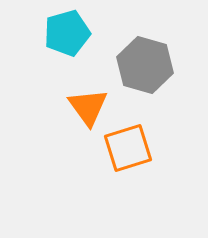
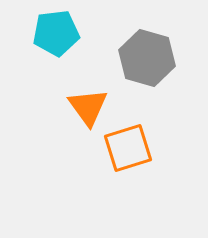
cyan pentagon: moved 11 px left; rotated 9 degrees clockwise
gray hexagon: moved 2 px right, 7 px up
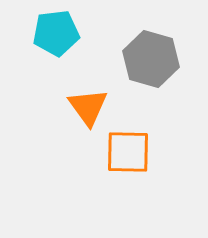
gray hexagon: moved 4 px right, 1 px down
orange square: moved 4 px down; rotated 18 degrees clockwise
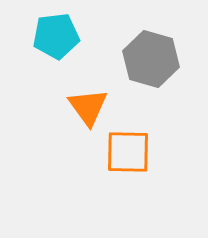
cyan pentagon: moved 3 px down
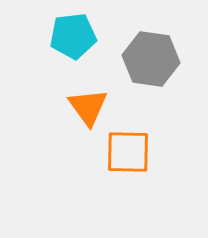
cyan pentagon: moved 17 px right
gray hexagon: rotated 8 degrees counterclockwise
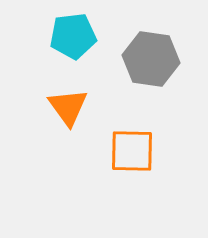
orange triangle: moved 20 px left
orange square: moved 4 px right, 1 px up
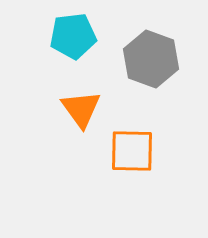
gray hexagon: rotated 12 degrees clockwise
orange triangle: moved 13 px right, 2 px down
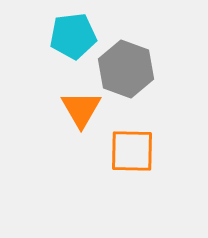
gray hexagon: moved 25 px left, 10 px down
orange triangle: rotated 6 degrees clockwise
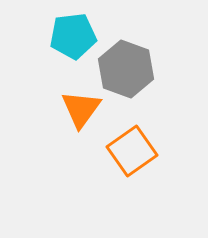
orange triangle: rotated 6 degrees clockwise
orange square: rotated 36 degrees counterclockwise
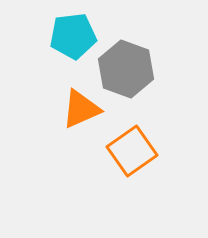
orange triangle: rotated 30 degrees clockwise
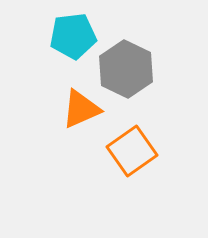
gray hexagon: rotated 6 degrees clockwise
